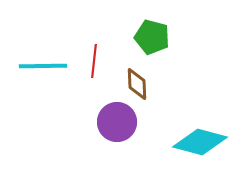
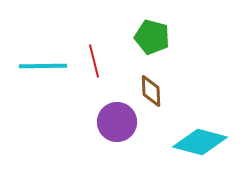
red line: rotated 20 degrees counterclockwise
brown diamond: moved 14 px right, 7 px down
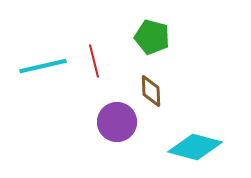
cyan line: rotated 12 degrees counterclockwise
cyan diamond: moved 5 px left, 5 px down
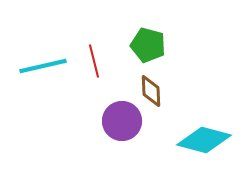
green pentagon: moved 4 px left, 8 px down
purple circle: moved 5 px right, 1 px up
cyan diamond: moved 9 px right, 7 px up
